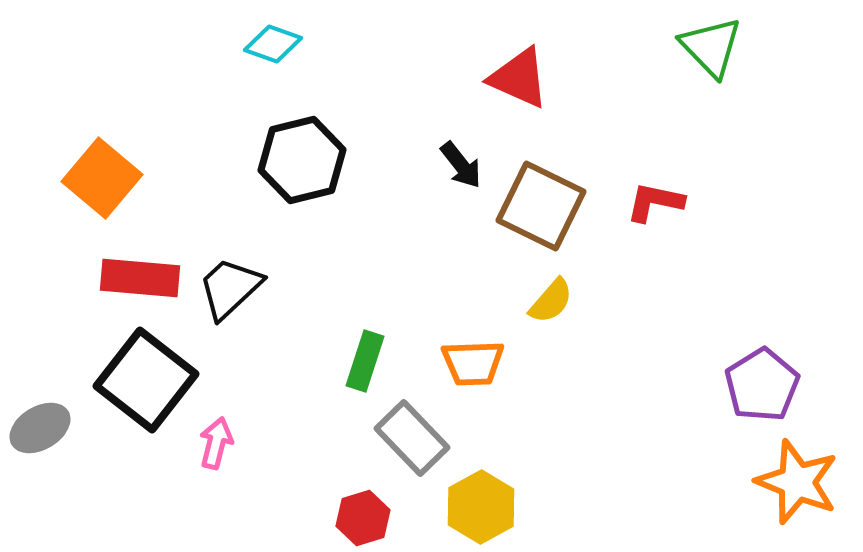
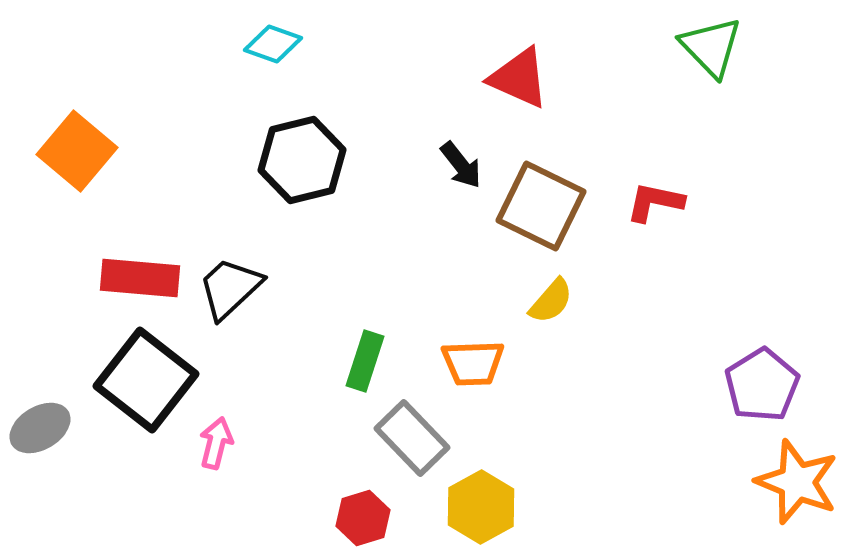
orange square: moved 25 px left, 27 px up
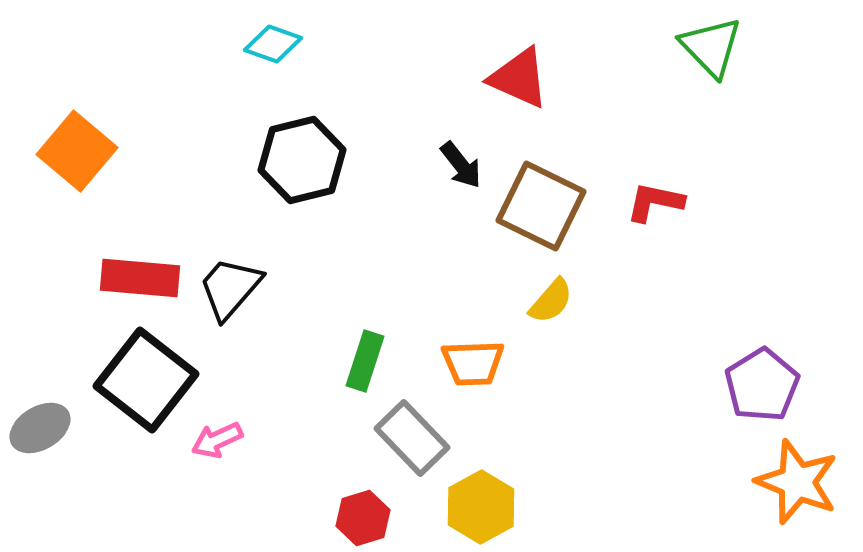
black trapezoid: rotated 6 degrees counterclockwise
pink arrow: moved 1 px right, 3 px up; rotated 129 degrees counterclockwise
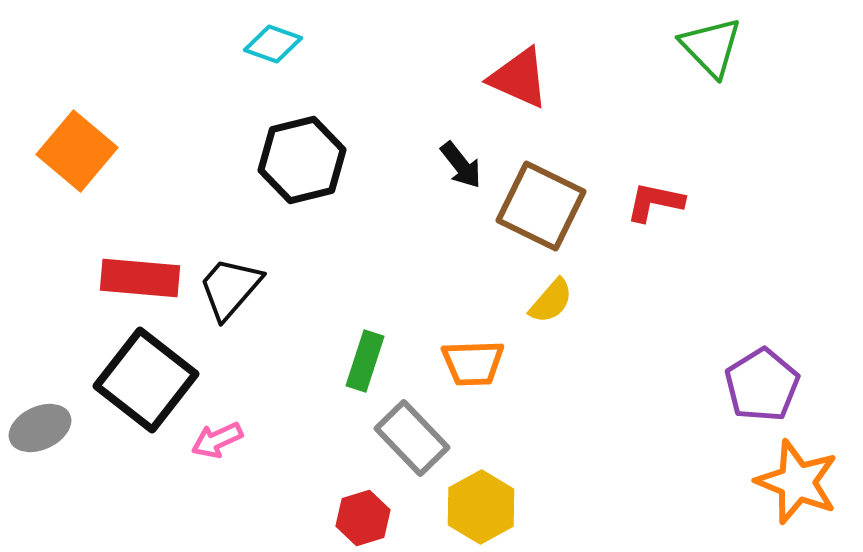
gray ellipse: rotated 6 degrees clockwise
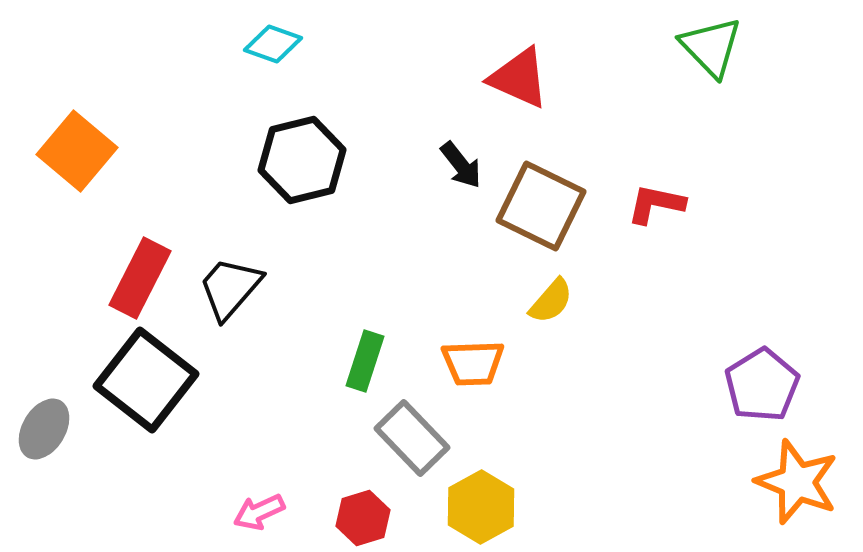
red L-shape: moved 1 px right, 2 px down
red rectangle: rotated 68 degrees counterclockwise
gray ellipse: moved 4 px right, 1 px down; rotated 34 degrees counterclockwise
pink arrow: moved 42 px right, 72 px down
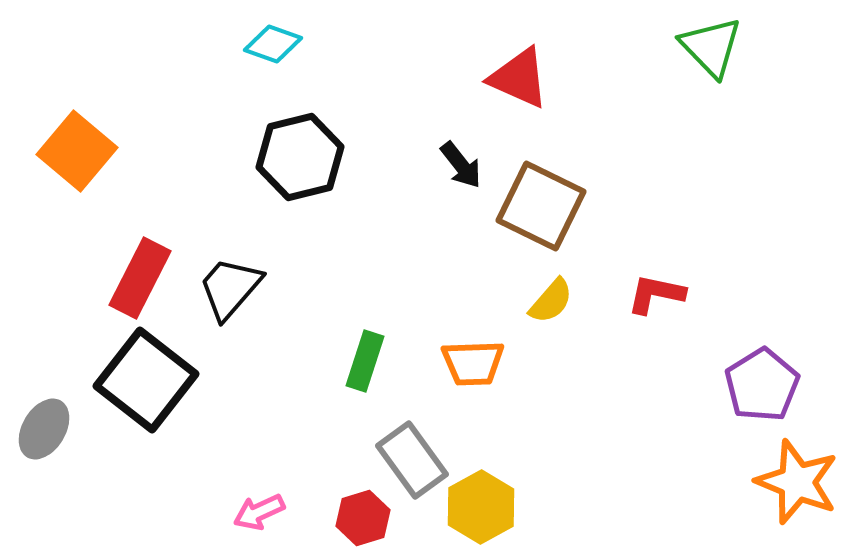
black hexagon: moved 2 px left, 3 px up
red L-shape: moved 90 px down
gray rectangle: moved 22 px down; rotated 8 degrees clockwise
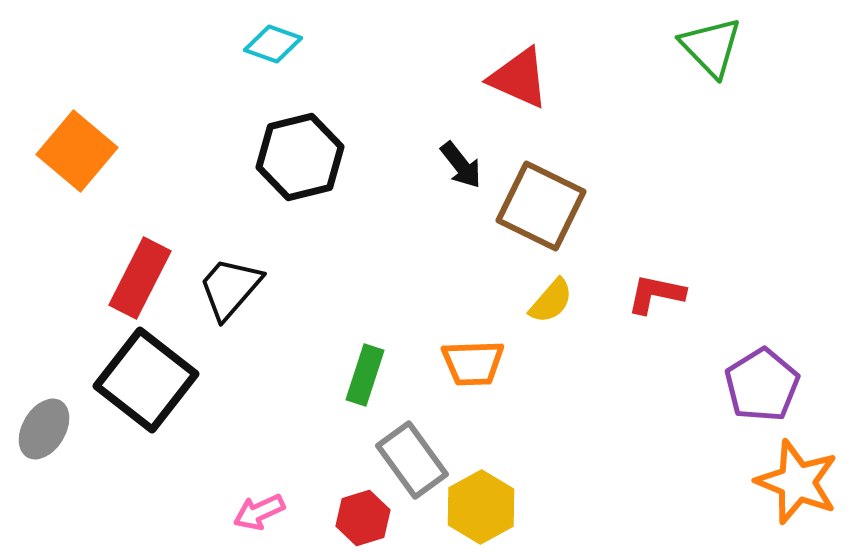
green rectangle: moved 14 px down
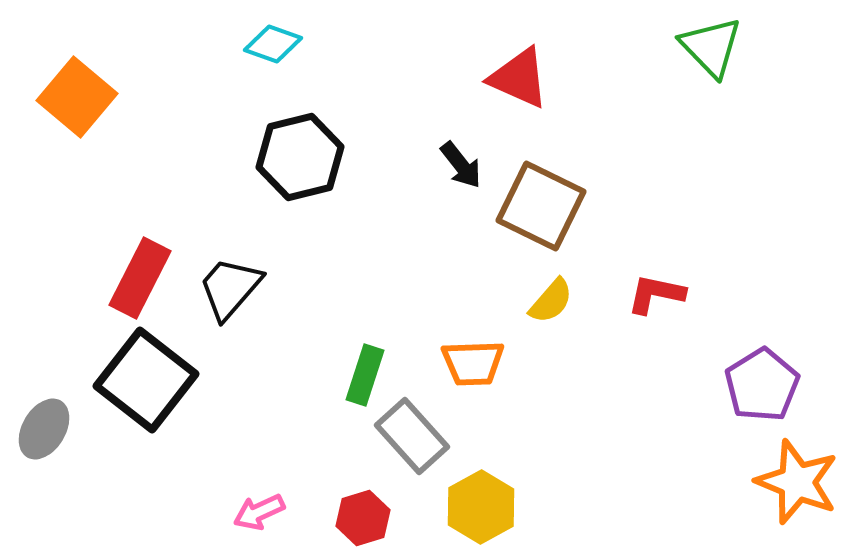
orange square: moved 54 px up
gray rectangle: moved 24 px up; rotated 6 degrees counterclockwise
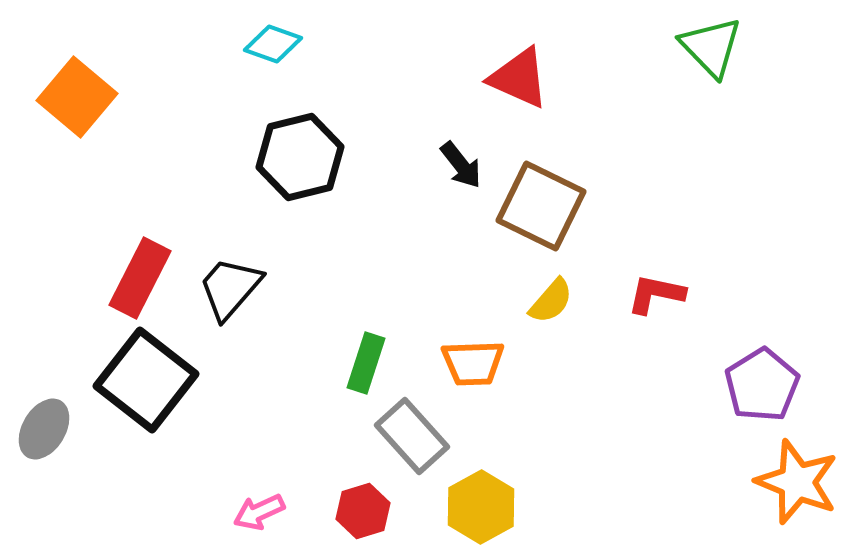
green rectangle: moved 1 px right, 12 px up
red hexagon: moved 7 px up
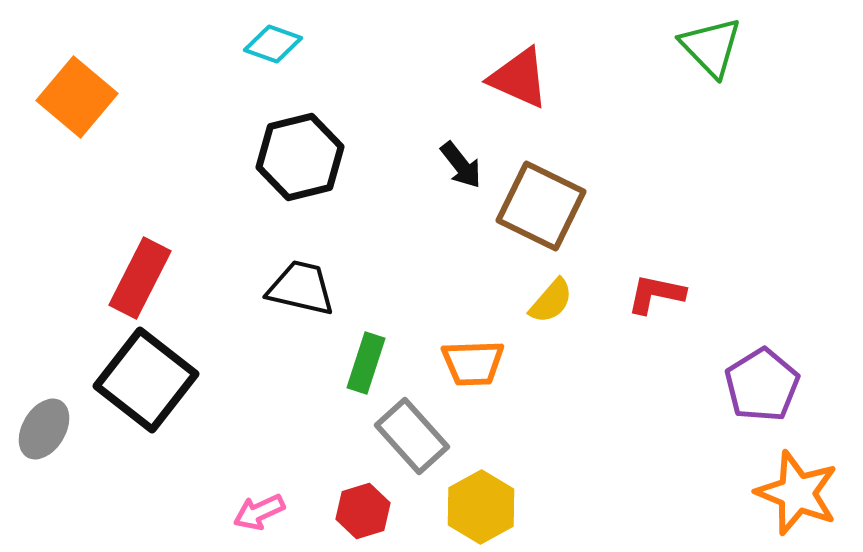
black trapezoid: moved 71 px right; rotated 62 degrees clockwise
orange star: moved 11 px down
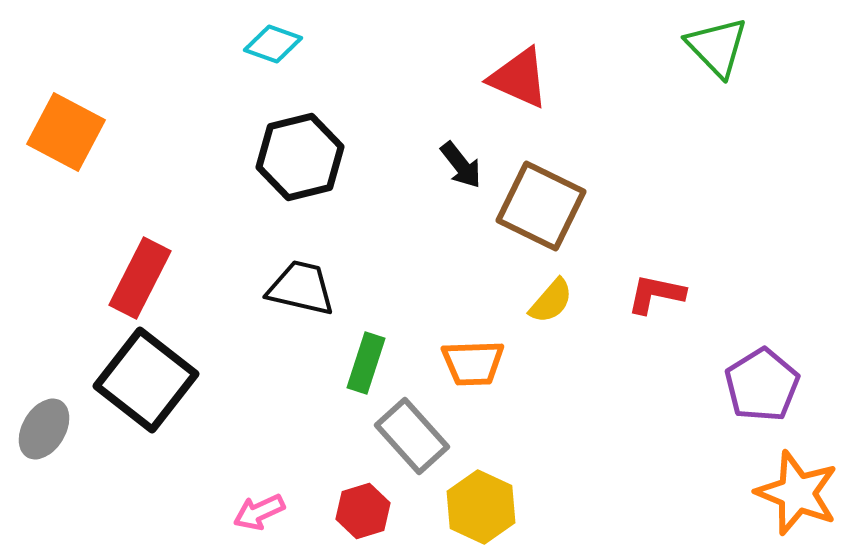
green triangle: moved 6 px right
orange square: moved 11 px left, 35 px down; rotated 12 degrees counterclockwise
yellow hexagon: rotated 6 degrees counterclockwise
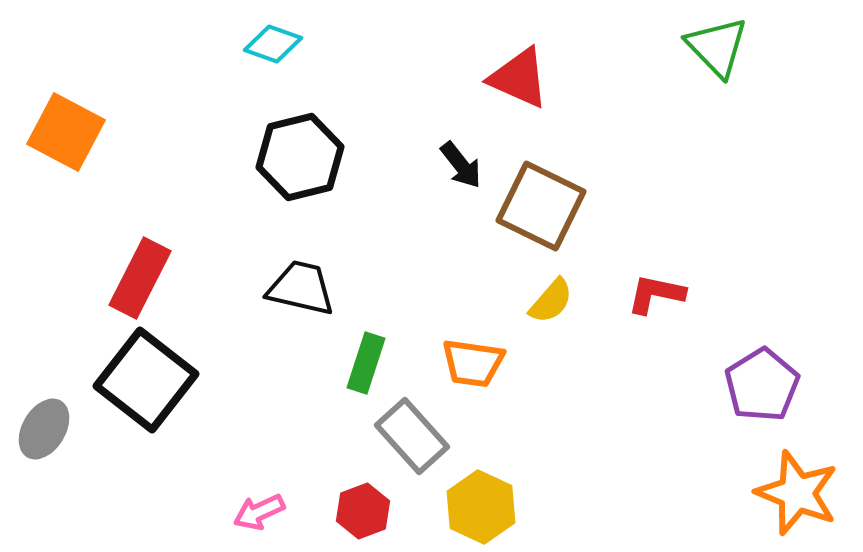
orange trapezoid: rotated 10 degrees clockwise
red hexagon: rotated 4 degrees counterclockwise
